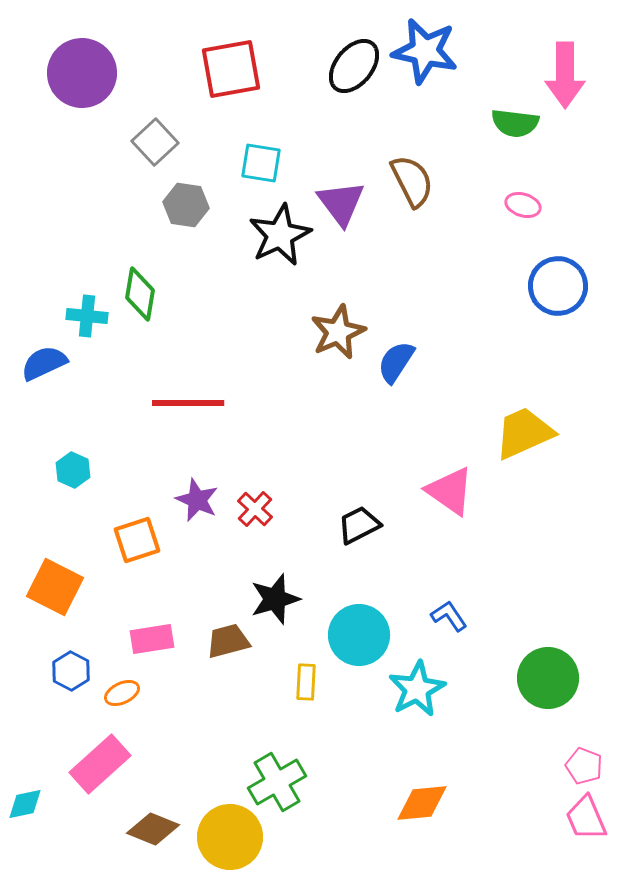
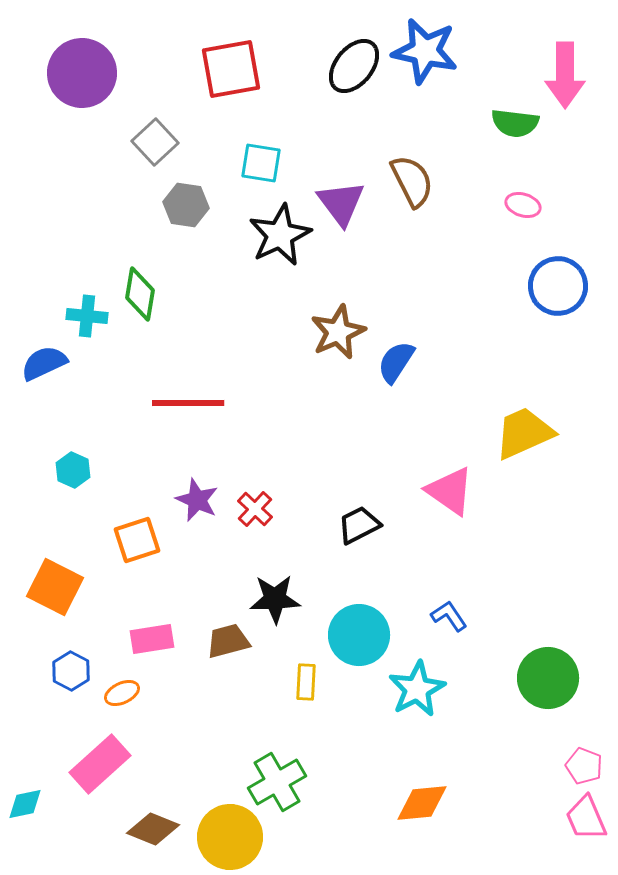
black star at (275, 599): rotated 15 degrees clockwise
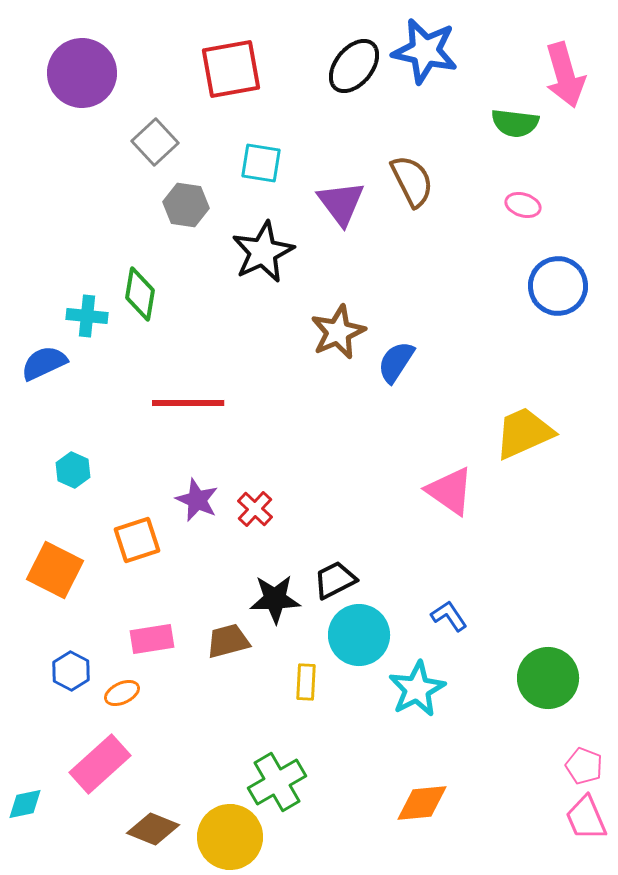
pink arrow at (565, 75): rotated 16 degrees counterclockwise
black star at (280, 235): moved 17 px left, 17 px down
black trapezoid at (359, 525): moved 24 px left, 55 px down
orange square at (55, 587): moved 17 px up
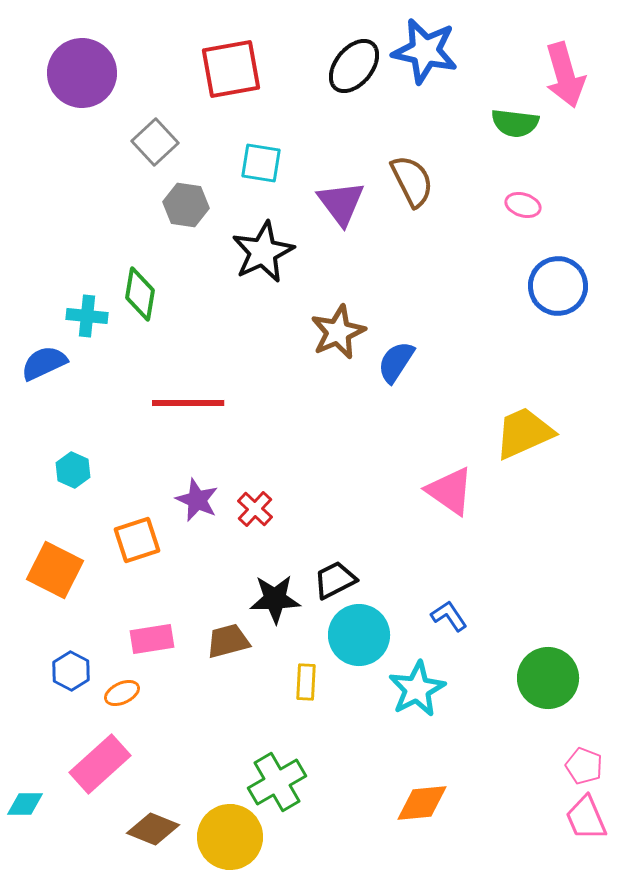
cyan diamond at (25, 804): rotated 12 degrees clockwise
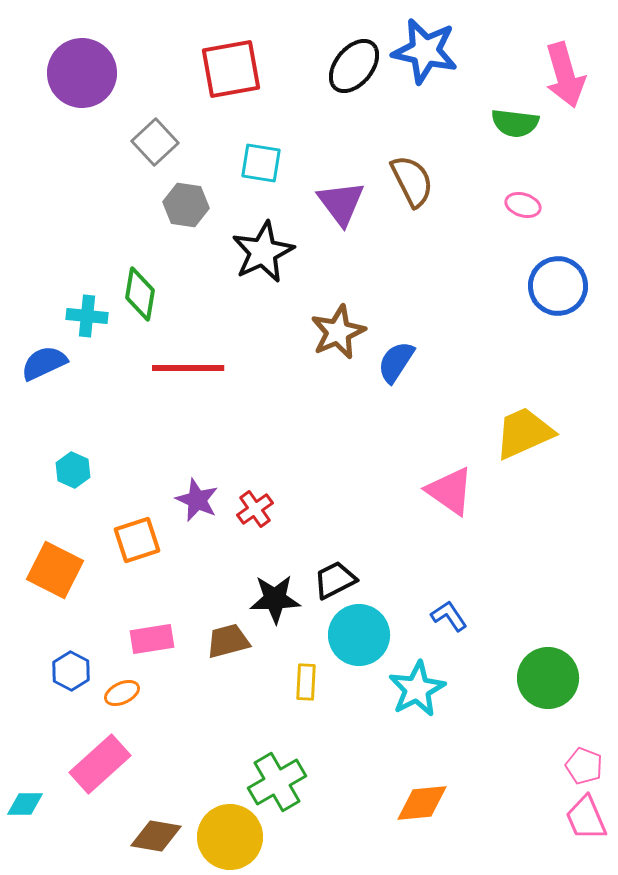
red line at (188, 403): moved 35 px up
red cross at (255, 509): rotated 12 degrees clockwise
brown diamond at (153, 829): moved 3 px right, 7 px down; rotated 12 degrees counterclockwise
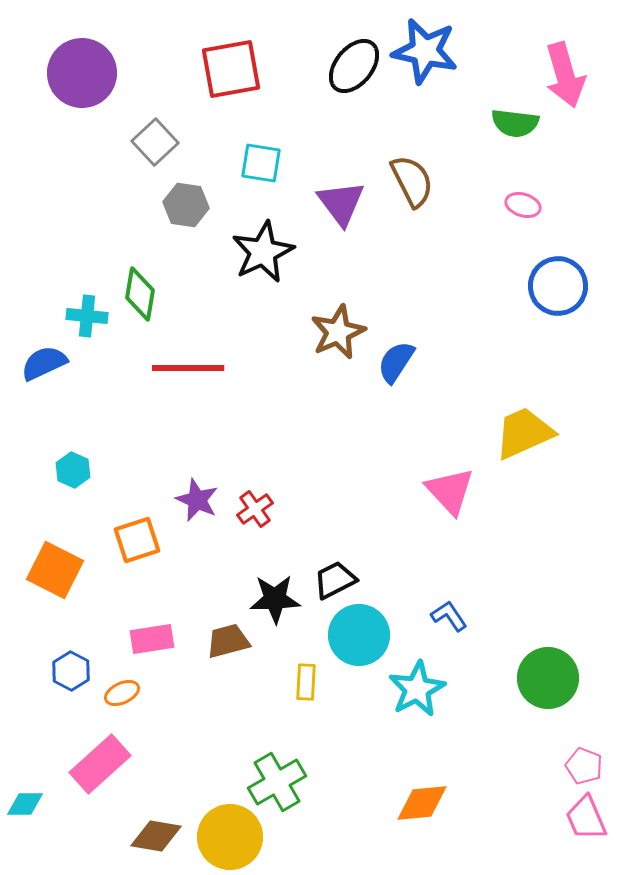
pink triangle at (450, 491): rotated 12 degrees clockwise
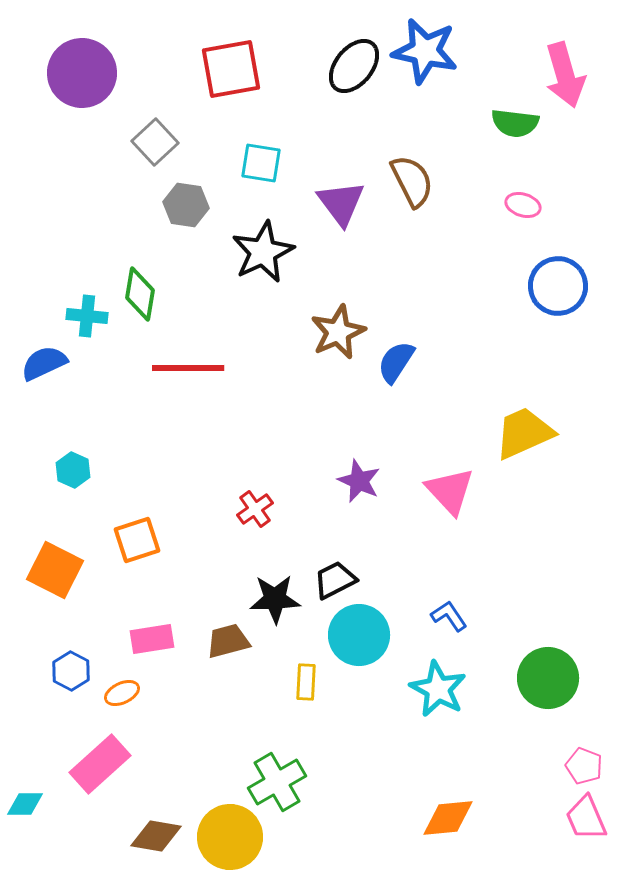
purple star at (197, 500): moved 162 px right, 19 px up
cyan star at (417, 689): moved 21 px right; rotated 16 degrees counterclockwise
orange diamond at (422, 803): moved 26 px right, 15 px down
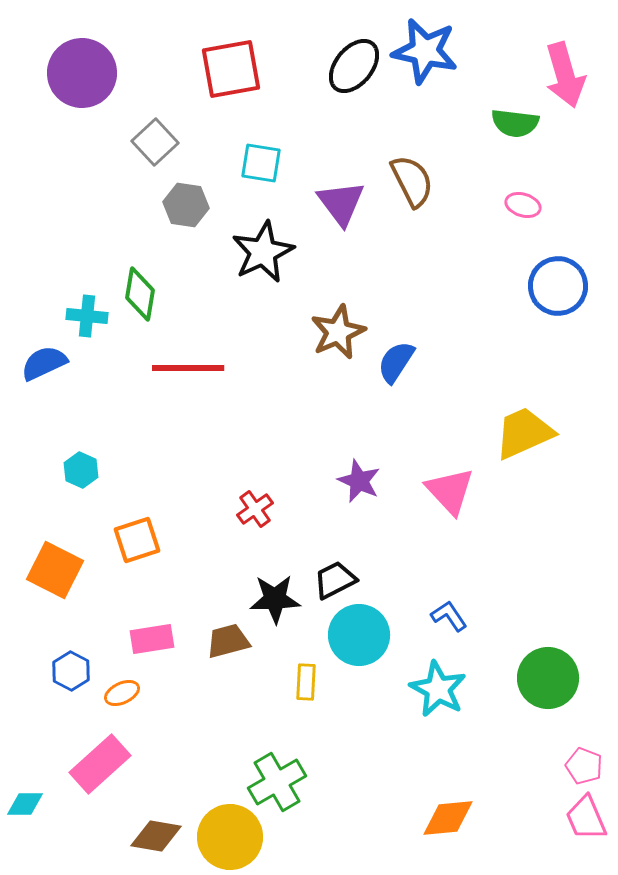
cyan hexagon at (73, 470): moved 8 px right
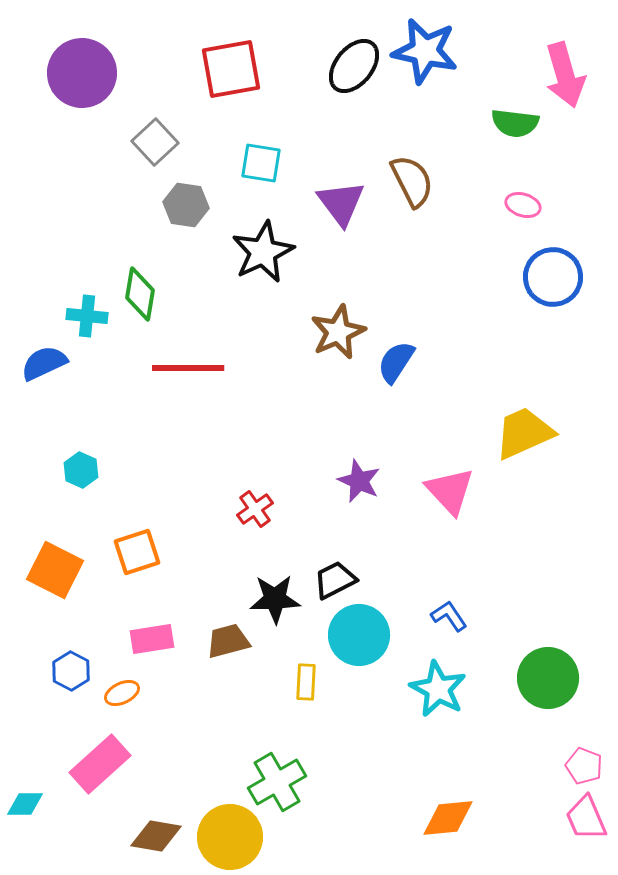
blue circle at (558, 286): moved 5 px left, 9 px up
orange square at (137, 540): moved 12 px down
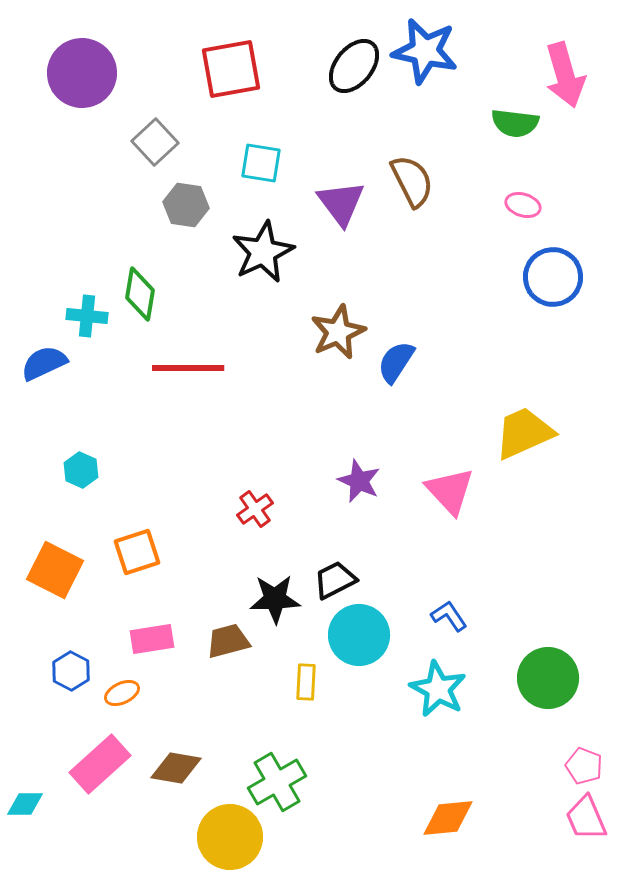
brown diamond at (156, 836): moved 20 px right, 68 px up
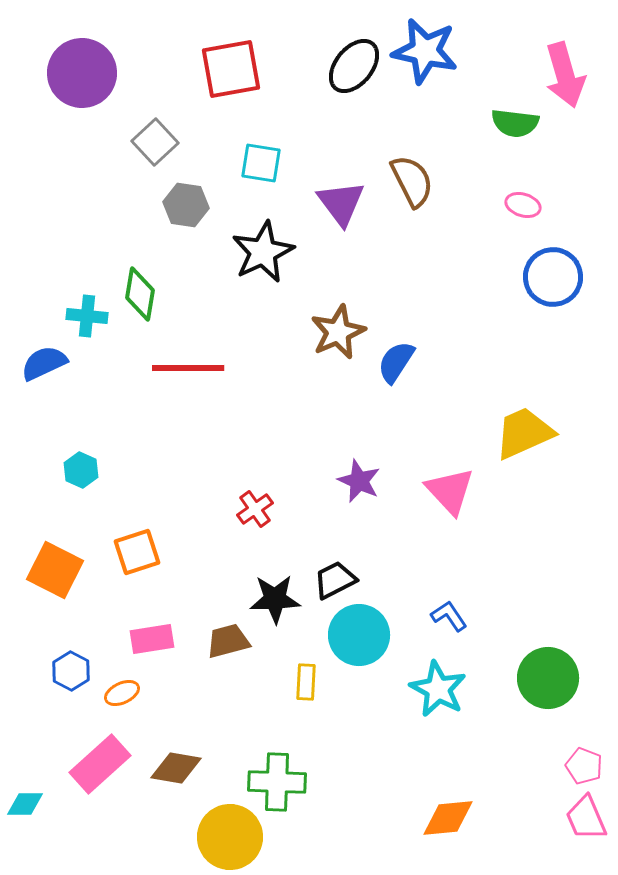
green cross at (277, 782): rotated 32 degrees clockwise
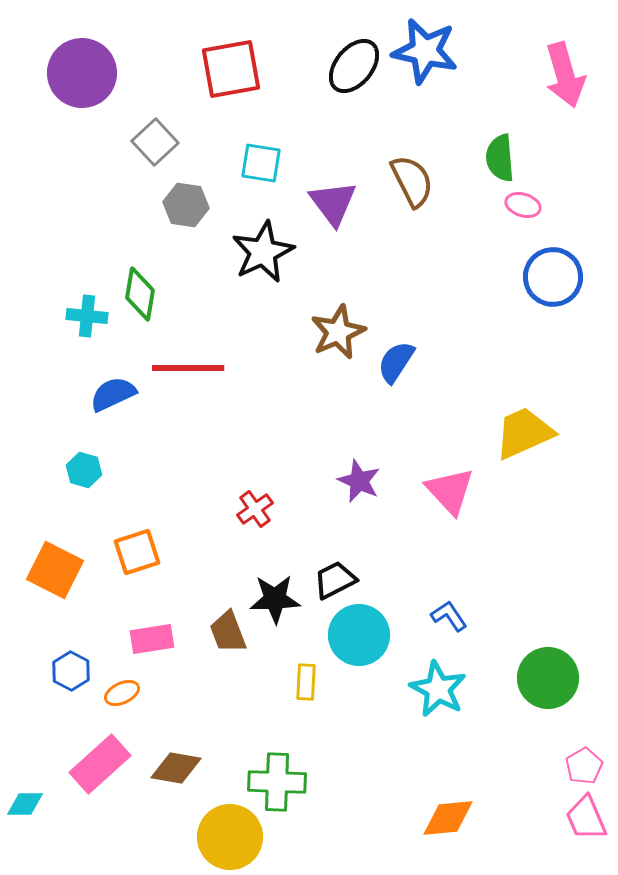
green semicircle at (515, 123): moved 15 px left, 35 px down; rotated 78 degrees clockwise
purple triangle at (341, 203): moved 8 px left
blue semicircle at (44, 363): moved 69 px right, 31 px down
cyan hexagon at (81, 470): moved 3 px right; rotated 8 degrees counterclockwise
brown trapezoid at (228, 641): moved 9 px up; rotated 96 degrees counterclockwise
pink pentagon at (584, 766): rotated 21 degrees clockwise
